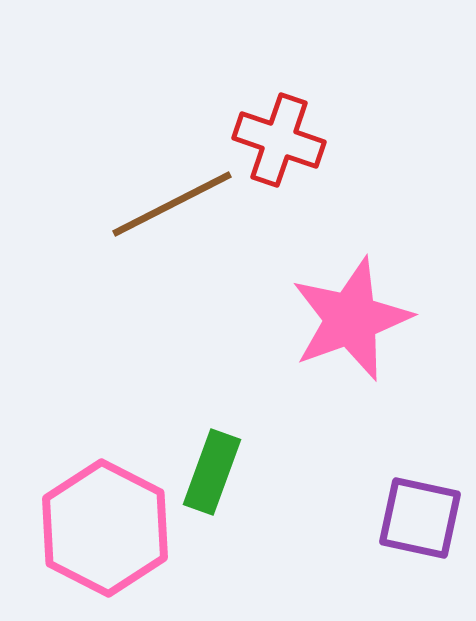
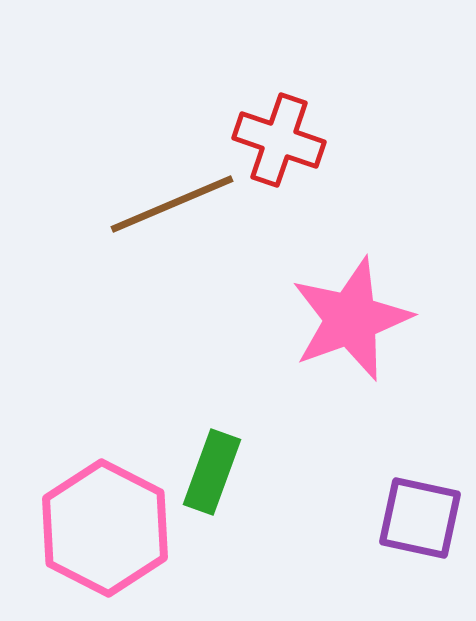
brown line: rotated 4 degrees clockwise
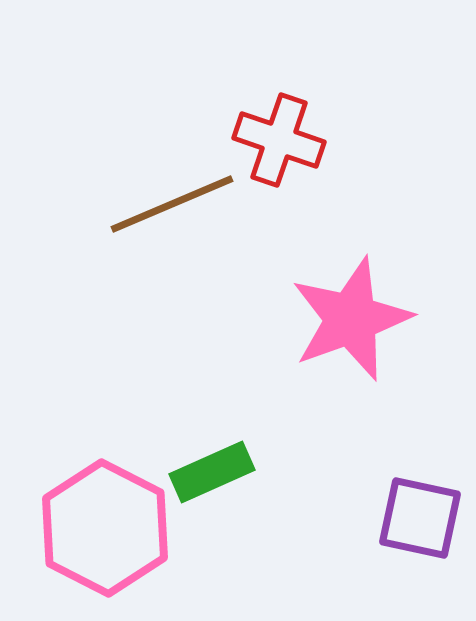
green rectangle: rotated 46 degrees clockwise
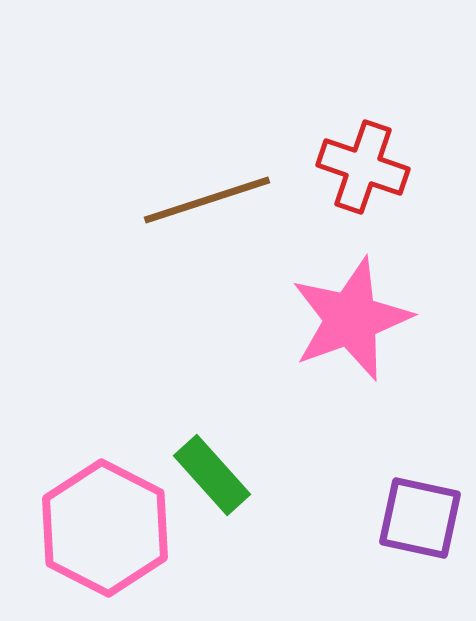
red cross: moved 84 px right, 27 px down
brown line: moved 35 px right, 4 px up; rotated 5 degrees clockwise
green rectangle: moved 3 px down; rotated 72 degrees clockwise
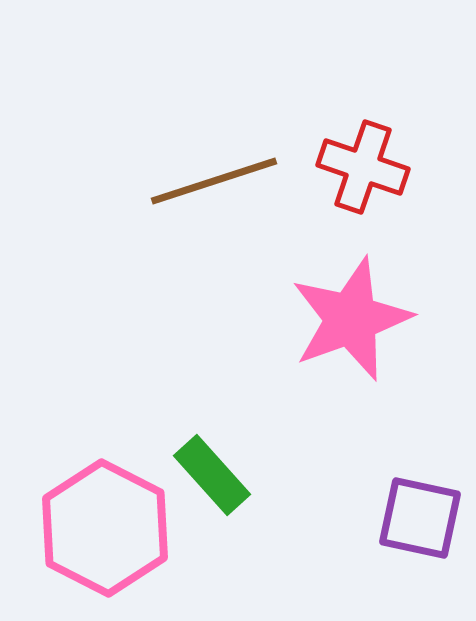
brown line: moved 7 px right, 19 px up
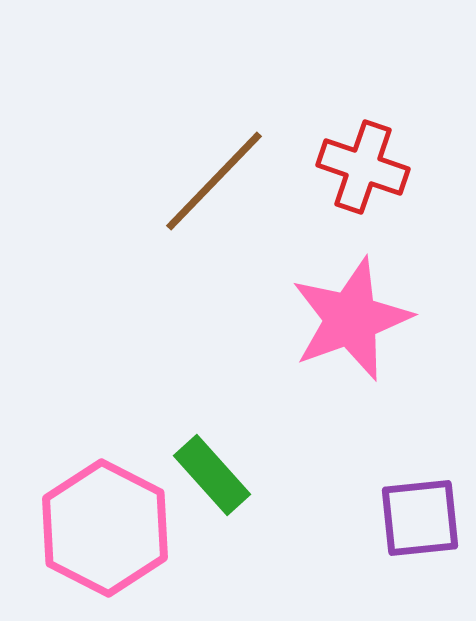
brown line: rotated 28 degrees counterclockwise
purple square: rotated 18 degrees counterclockwise
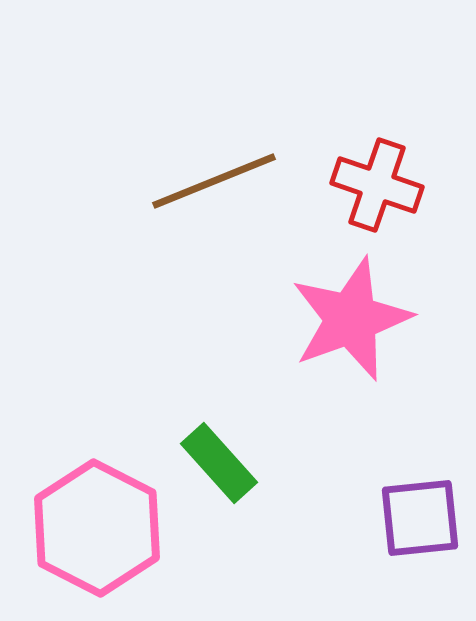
red cross: moved 14 px right, 18 px down
brown line: rotated 24 degrees clockwise
green rectangle: moved 7 px right, 12 px up
pink hexagon: moved 8 px left
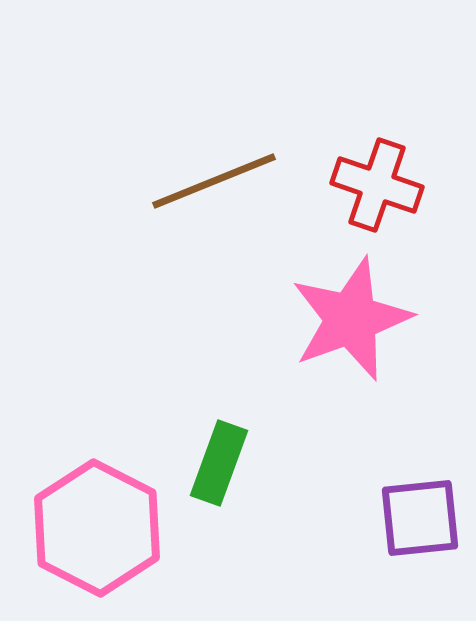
green rectangle: rotated 62 degrees clockwise
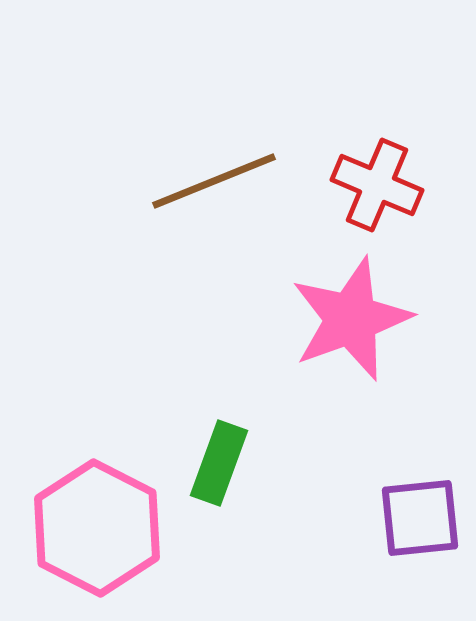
red cross: rotated 4 degrees clockwise
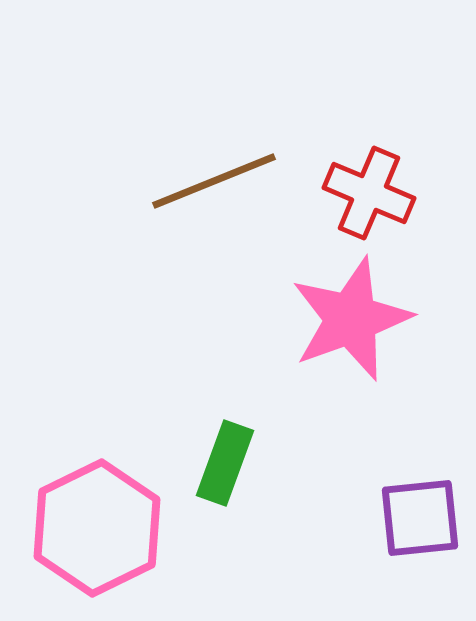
red cross: moved 8 px left, 8 px down
green rectangle: moved 6 px right
pink hexagon: rotated 7 degrees clockwise
